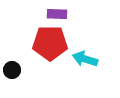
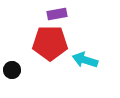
purple rectangle: rotated 12 degrees counterclockwise
cyan arrow: moved 1 px down
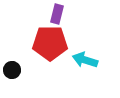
purple rectangle: rotated 66 degrees counterclockwise
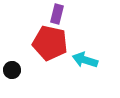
red pentagon: rotated 12 degrees clockwise
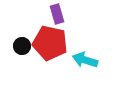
purple rectangle: rotated 30 degrees counterclockwise
black circle: moved 10 px right, 24 px up
